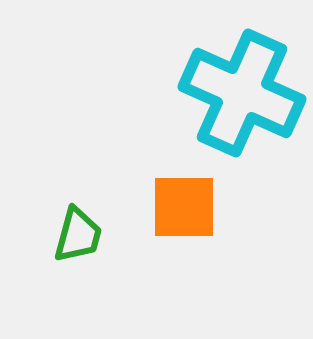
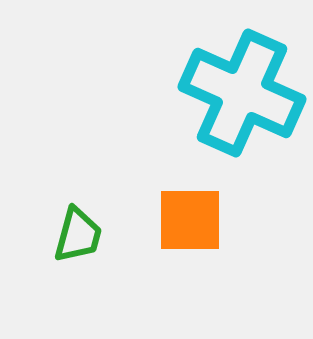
orange square: moved 6 px right, 13 px down
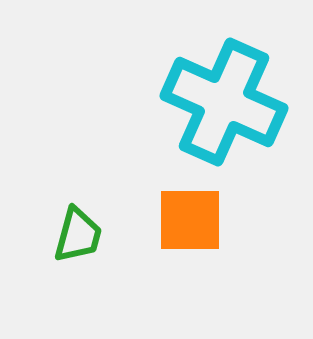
cyan cross: moved 18 px left, 9 px down
